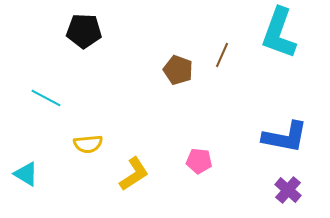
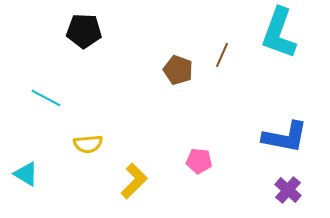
yellow L-shape: moved 7 px down; rotated 12 degrees counterclockwise
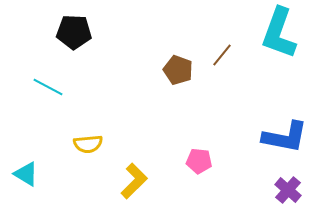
black pentagon: moved 10 px left, 1 px down
brown line: rotated 15 degrees clockwise
cyan line: moved 2 px right, 11 px up
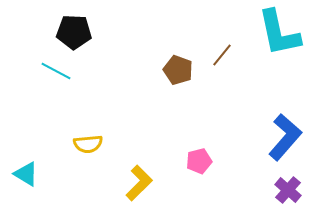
cyan L-shape: rotated 32 degrees counterclockwise
cyan line: moved 8 px right, 16 px up
blue L-shape: rotated 60 degrees counterclockwise
pink pentagon: rotated 20 degrees counterclockwise
yellow L-shape: moved 5 px right, 2 px down
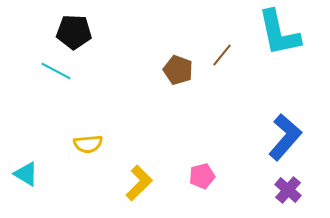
pink pentagon: moved 3 px right, 15 px down
